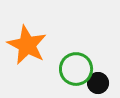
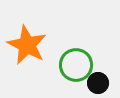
green circle: moved 4 px up
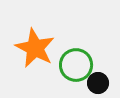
orange star: moved 8 px right, 3 px down
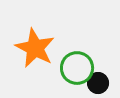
green circle: moved 1 px right, 3 px down
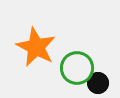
orange star: moved 1 px right, 1 px up
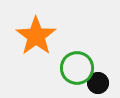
orange star: moved 11 px up; rotated 9 degrees clockwise
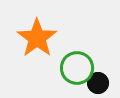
orange star: moved 1 px right, 2 px down
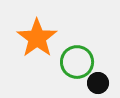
green circle: moved 6 px up
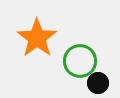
green circle: moved 3 px right, 1 px up
